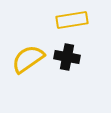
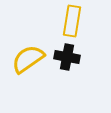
yellow rectangle: moved 1 px down; rotated 72 degrees counterclockwise
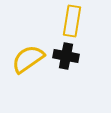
black cross: moved 1 px left, 1 px up
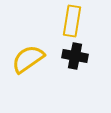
black cross: moved 9 px right
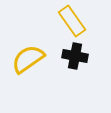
yellow rectangle: rotated 44 degrees counterclockwise
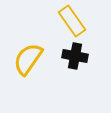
yellow semicircle: rotated 20 degrees counterclockwise
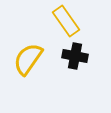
yellow rectangle: moved 6 px left
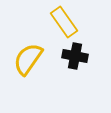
yellow rectangle: moved 2 px left, 1 px down
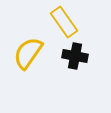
yellow semicircle: moved 6 px up
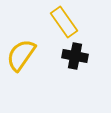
yellow semicircle: moved 7 px left, 2 px down
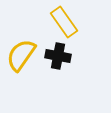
black cross: moved 17 px left
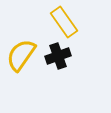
black cross: rotated 30 degrees counterclockwise
